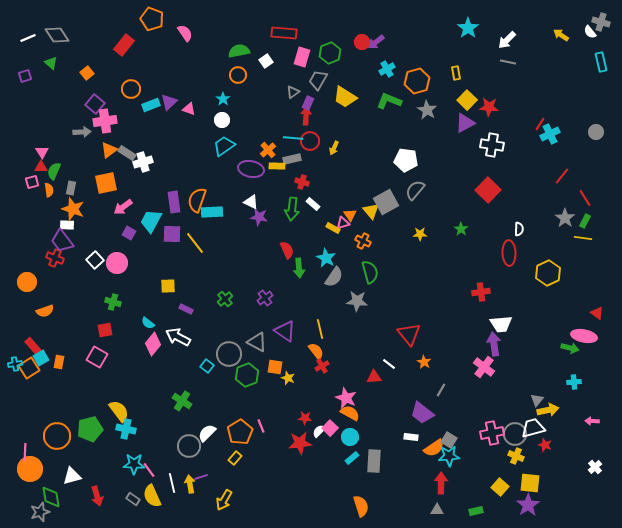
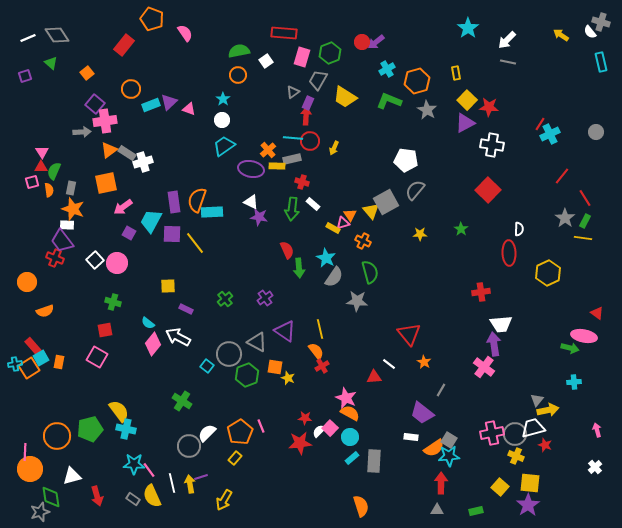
pink arrow at (592, 421): moved 5 px right, 9 px down; rotated 72 degrees clockwise
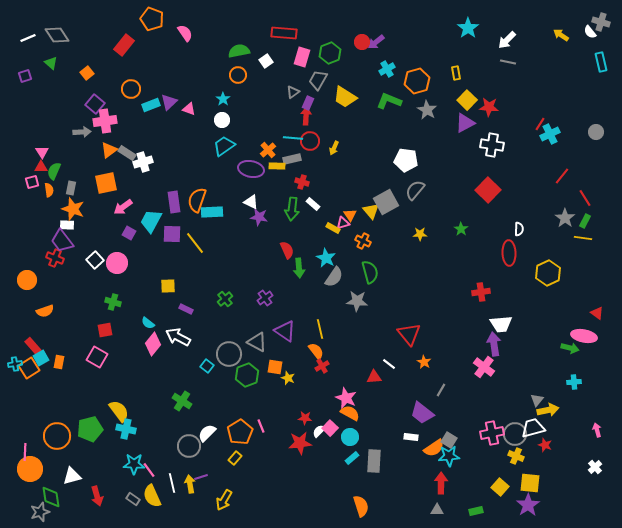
orange circle at (27, 282): moved 2 px up
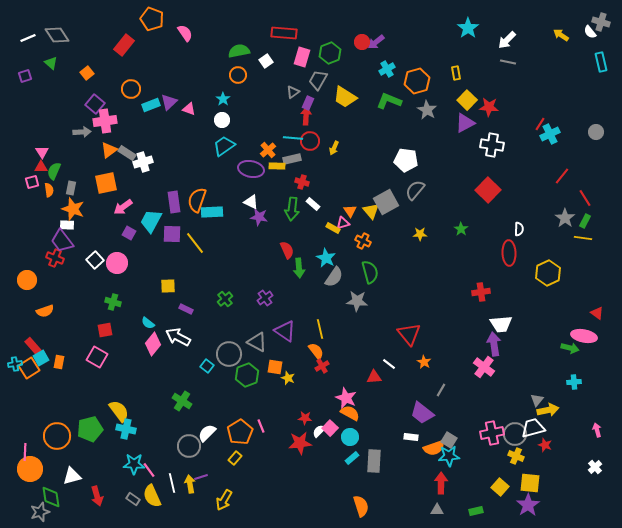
orange triangle at (350, 215): moved 4 px up
orange semicircle at (434, 448): rotated 15 degrees clockwise
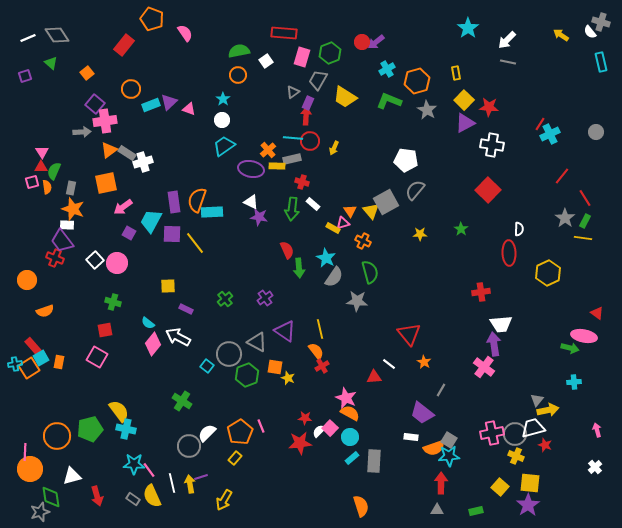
yellow square at (467, 100): moved 3 px left
orange semicircle at (49, 190): moved 2 px left, 3 px up
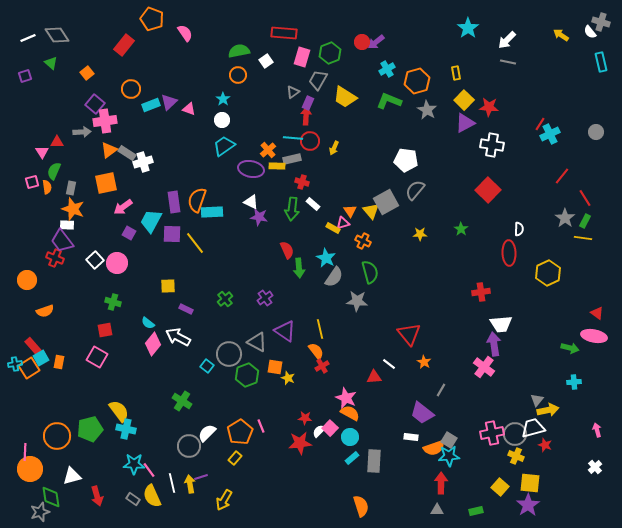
red triangle at (41, 167): moved 16 px right, 25 px up
pink ellipse at (584, 336): moved 10 px right
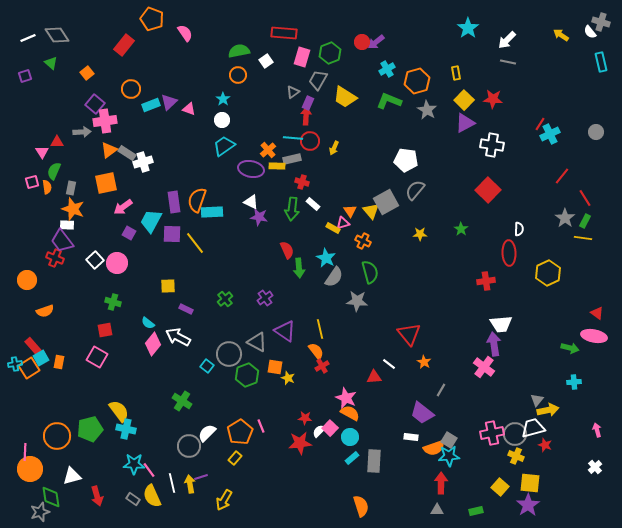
red star at (489, 107): moved 4 px right, 8 px up
red cross at (481, 292): moved 5 px right, 11 px up
